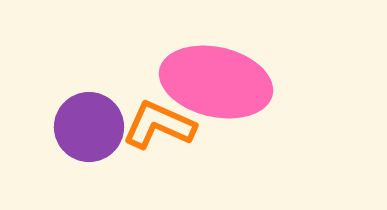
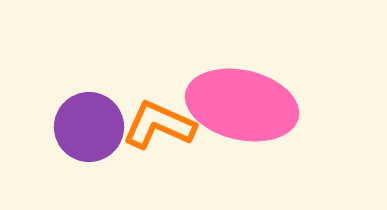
pink ellipse: moved 26 px right, 23 px down
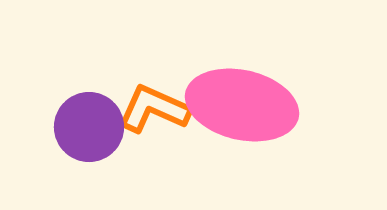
orange L-shape: moved 5 px left, 16 px up
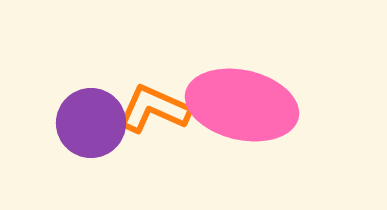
purple circle: moved 2 px right, 4 px up
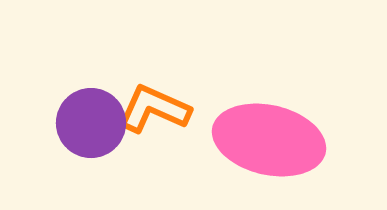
pink ellipse: moved 27 px right, 35 px down
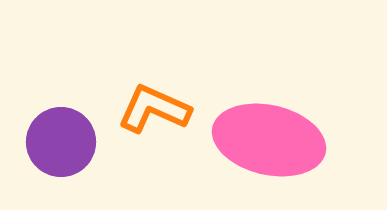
purple circle: moved 30 px left, 19 px down
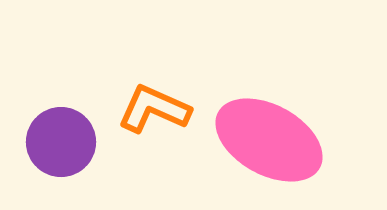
pink ellipse: rotated 16 degrees clockwise
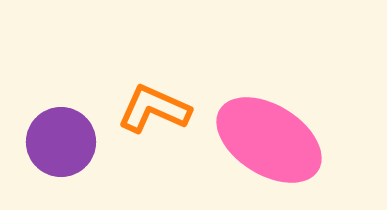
pink ellipse: rotated 3 degrees clockwise
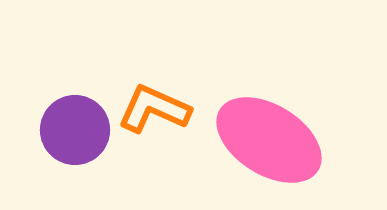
purple circle: moved 14 px right, 12 px up
